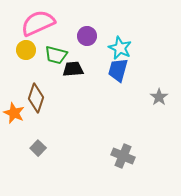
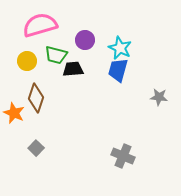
pink semicircle: moved 2 px right, 2 px down; rotated 8 degrees clockwise
purple circle: moved 2 px left, 4 px down
yellow circle: moved 1 px right, 11 px down
gray star: rotated 30 degrees counterclockwise
gray square: moved 2 px left
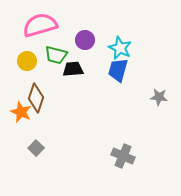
orange star: moved 7 px right, 1 px up
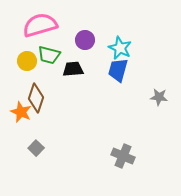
green trapezoid: moved 7 px left
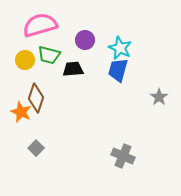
yellow circle: moved 2 px left, 1 px up
gray star: rotated 30 degrees clockwise
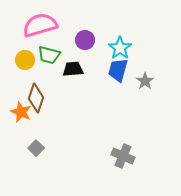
cyan star: rotated 10 degrees clockwise
gray star: moved 14 px left, 16 px up
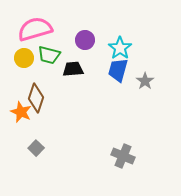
pink semicircle: moved 5 px left, 4 px down
yellow circle: moved 1 px left, 2 px up
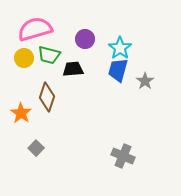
purple circle: moved 1 px up
brown diamond: moved 11 px right, 1 px up
orange star: moved 1 px down; rotated 10 degrees clockwise
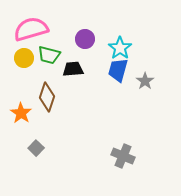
pink semicircle: moved 4 px left
